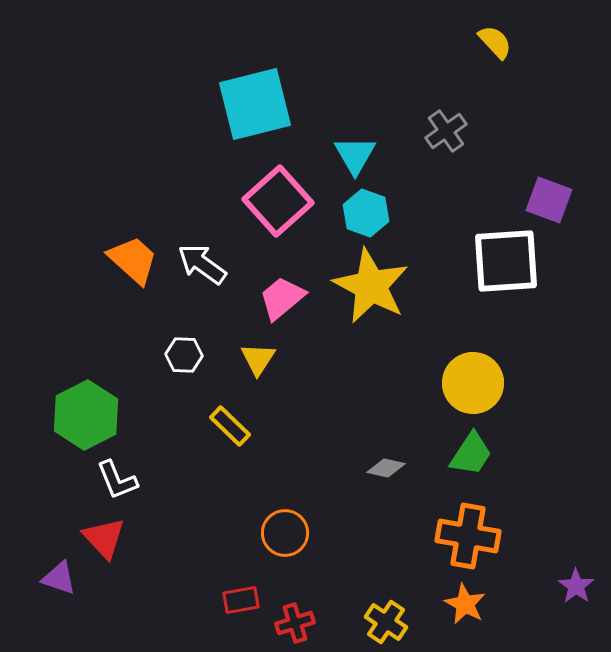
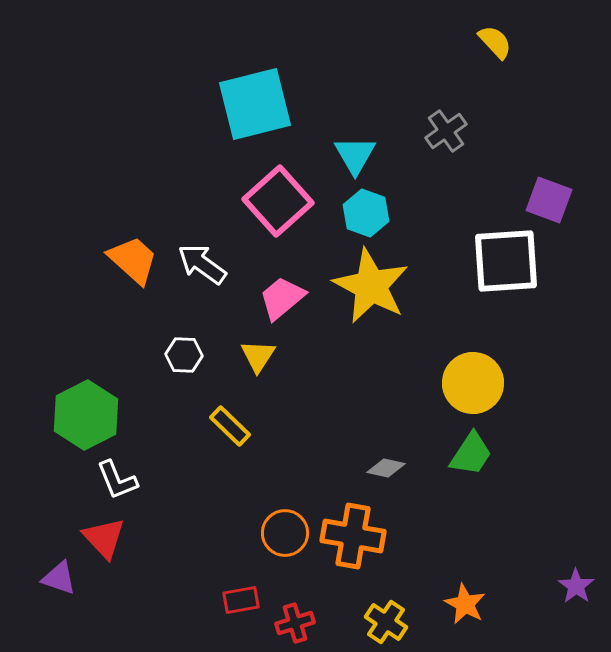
yellow triangle: moved 3 px up
orange cross: moved 115 px left
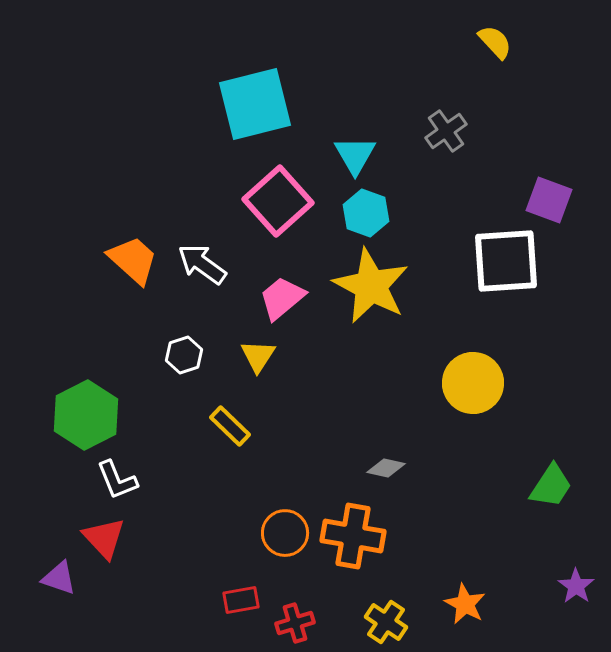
white hexagon: rotated 21 degrees counterclockwise
green trapezoid: moved 80 px right, 32 px down
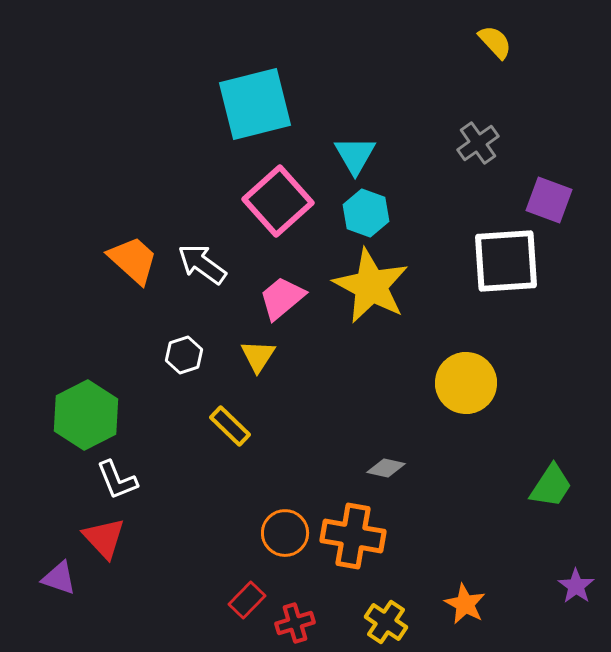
gray cross: moved 32 px right, 12 px down
yellow circle: moved 7 px left
red rectangle: moved 6 px right; rotated 36 degrees counterclockwise
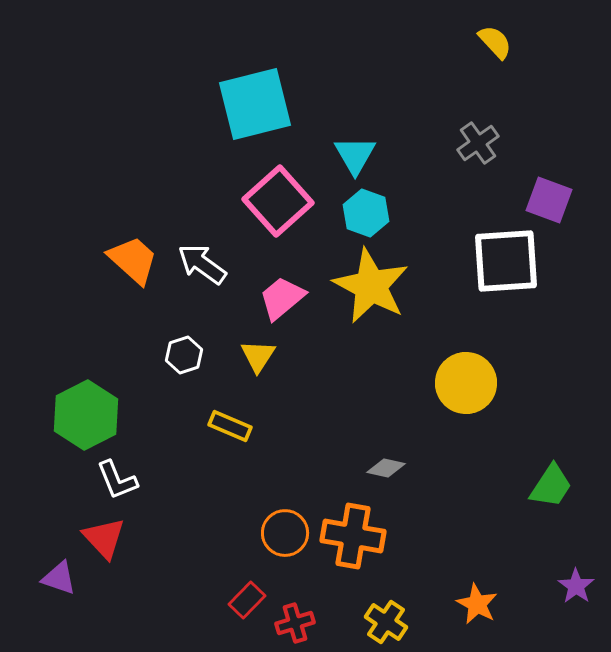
yellow rectangle: rotated 21 degrees counterclockwise
orange star: moved 12 px right
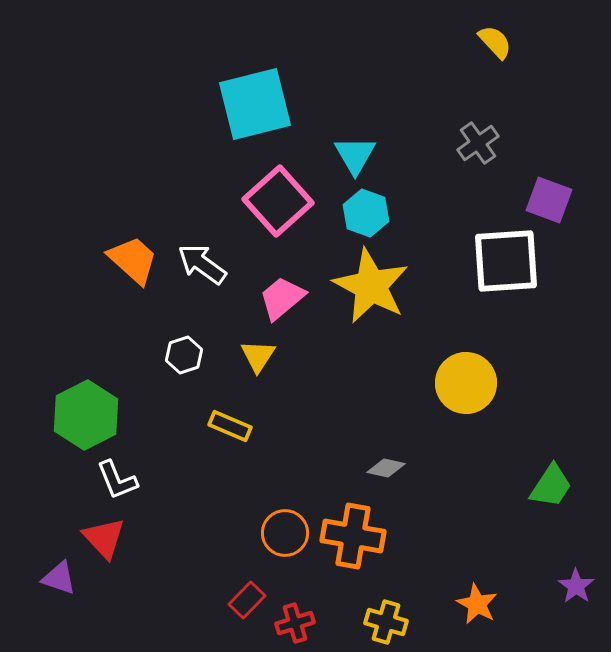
yellow cross: rotated 18 degrees counterclockwise
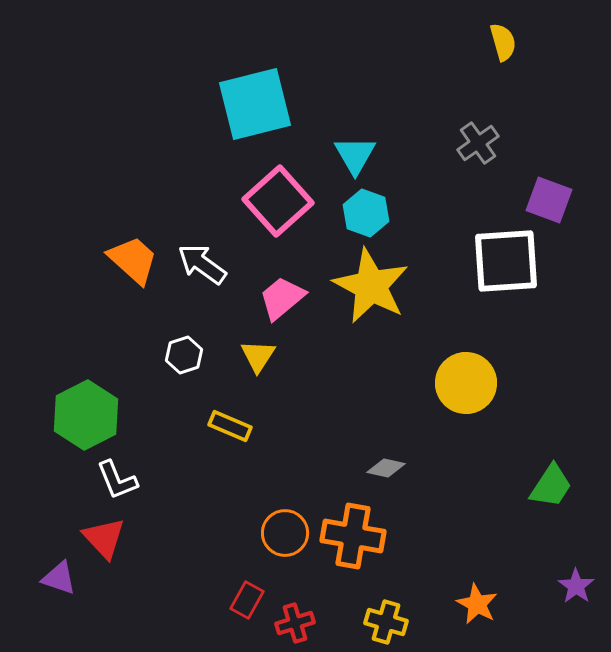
yellow semicircle: moved 8 px right; rotated 27 degrees clockwise
red rectangle: rotated 15 degrees counterclockwise
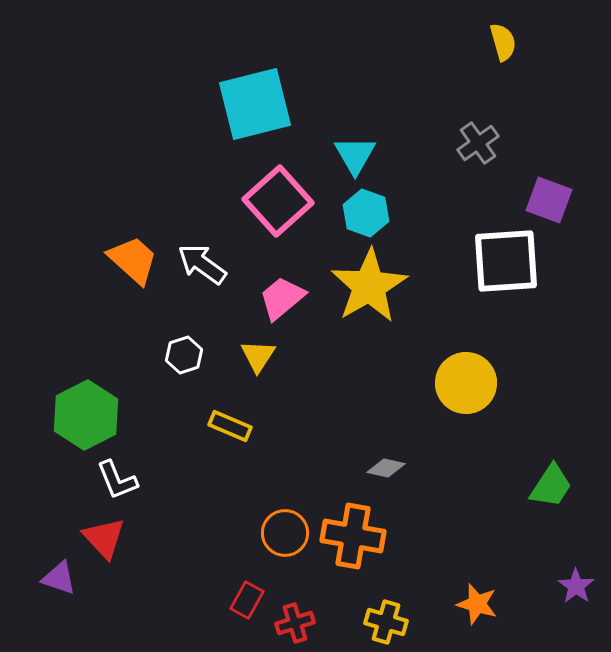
yellow star: moved 2 px left; rotated 14 degrees clockwise
orange star: rotated 12 degrees counterclockwise
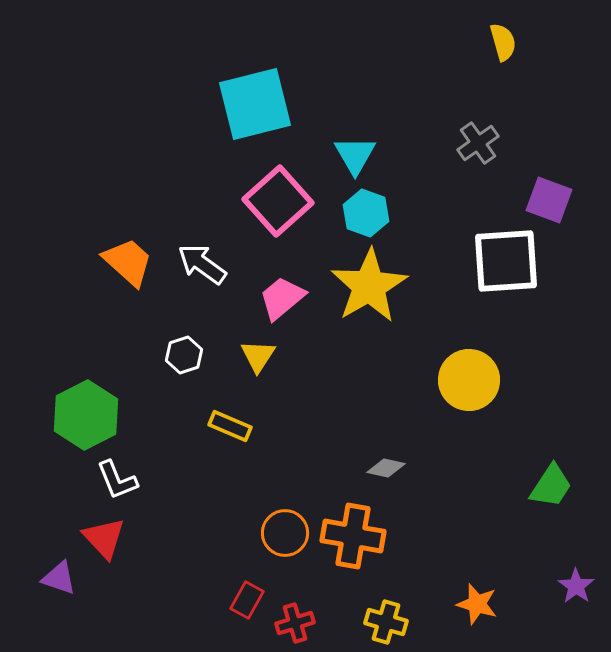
orange trapezoid: moved 5 px left, 2 px down
yellow circle: moved 3 px right, 3 px up
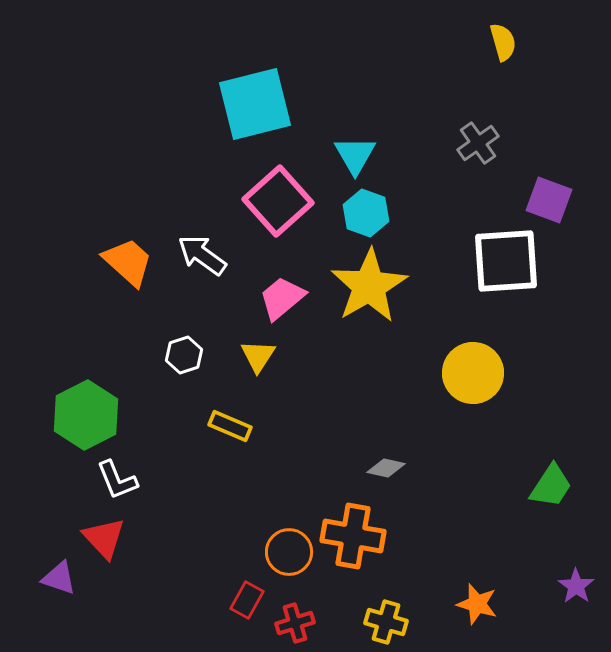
white arrow: moved 9 px up
yellow circle: moved 4 px right, 7 px up
orange circle: moved 4 px right, 19 px down
